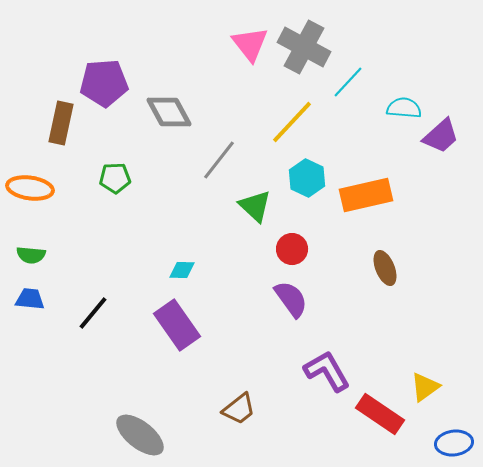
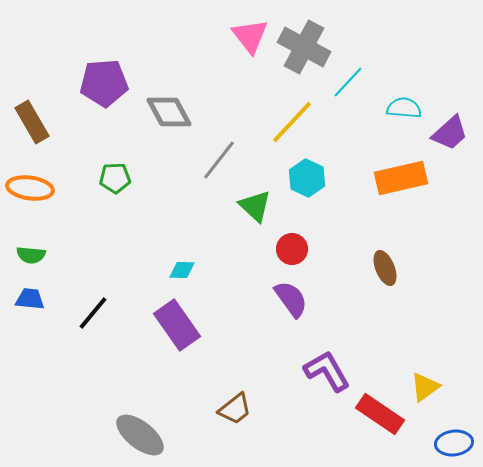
pink triangle: moved 8 px up
brown rectangle: moved 29 px left, 1 px up; rotated 42 degrees counterclockwise
purple trapezoid: moved 9 px right, 3 px up
orange rectangle: moved 35 px right, 17 px up
brown trapezoid: moved 4 px left
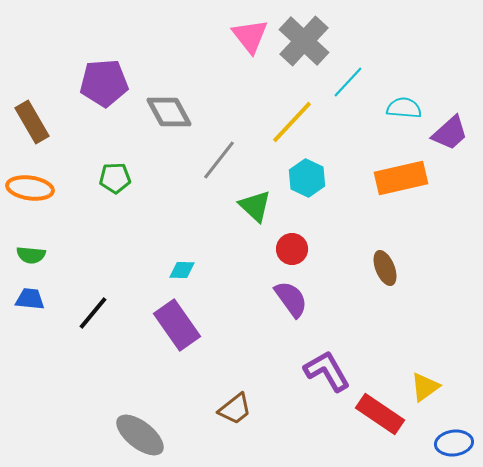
gray cross: moved 6 px up; rotated 15 degrees clockwise
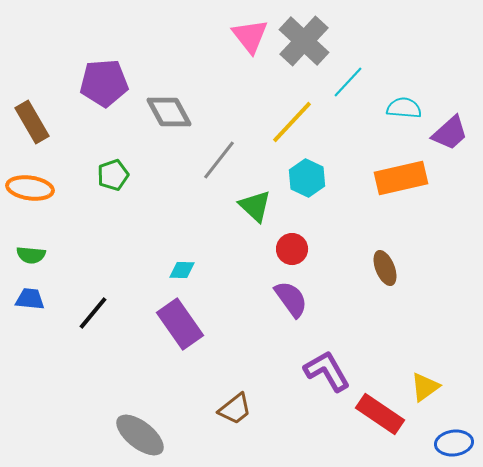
green pentagon: moved 2 px left, 3 px up; rotated 16 degrees counterclockwise
purple rectangle: moved 3 px right, 1 px up
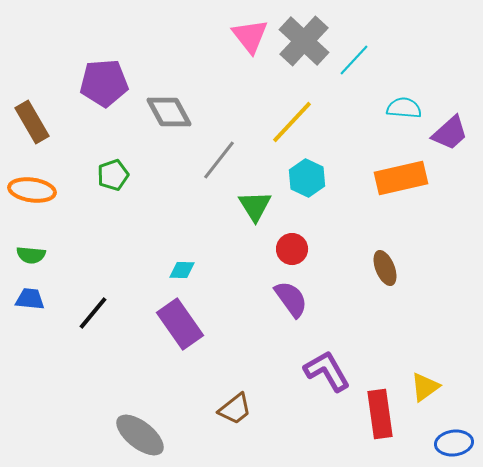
cyan line: moved 6 px right, 22 px up
orange ellipse: moved 2 px right, 2 px down
green triangle: rotated 15 degrees clockwise
red rectangle: rotated 48 degrees clockwise
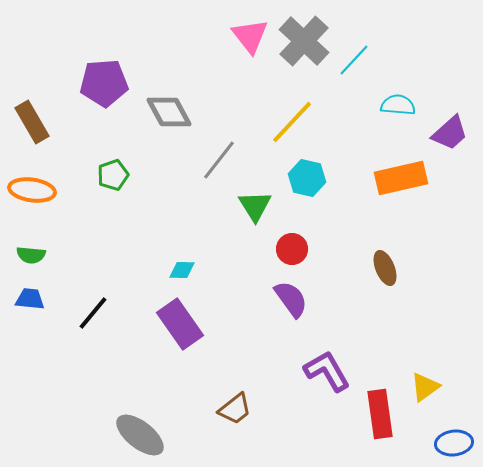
cyan semicircle: moved 6 px left, 3 px up
cyan hexagon: rotated 12 degrees counterclockwise
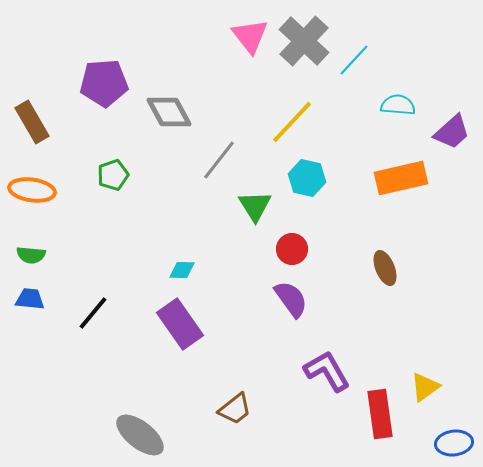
purple trapezoid: moved 2 px right, 1 px up
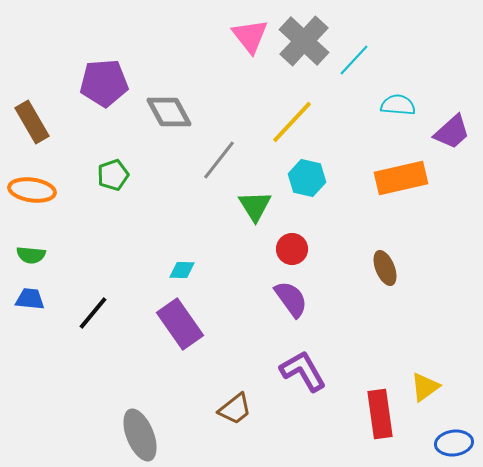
purple L-shape: moved 24 px left
gray ellipse: rotated 30 degrees clockwise
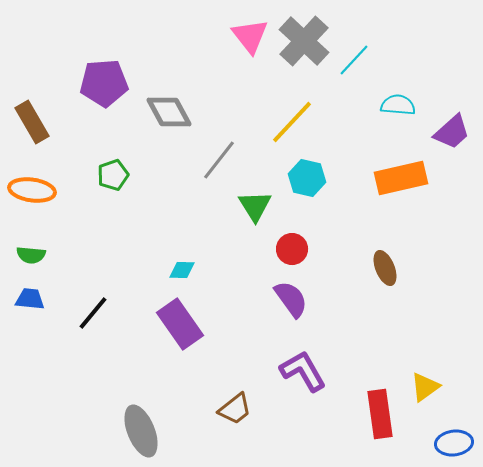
gray ellipse: moved 1 px right, 4 px up
